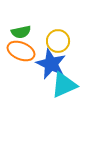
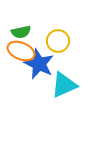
blue star: moved 12 px left
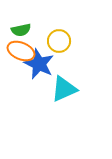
green semicircle: moved 2 px up
yellow circle: moved 1 px right
cyan triangle: moved 4 px down
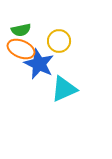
orange ellipse: moved 2 px up
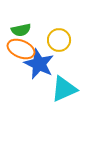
yellow circle: moved 1 px up
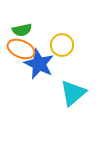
green semicircle: moved 1 px right
yellow circle: moved 3 px right, 5 px down
cyan triangle: moved 9 px right, 4 px down; rotated 16 degrees counterclockwise
